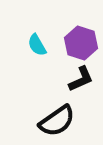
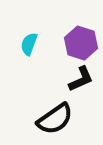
cyan semicircle: moved 8 px left, 1 px up; rotated 50 degrees clockwise
black semicircle: moved 2 px left, 2 px up
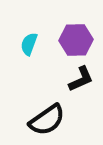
purple hexagon: moved 5 px left, 3 px up; rotated 20 degrees counterclockwise
black semicircle: moved 8 px left, 1 px down
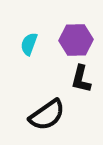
black L-shape: rotated 128 degrees clockwise
black semicircle: moved 5 px up
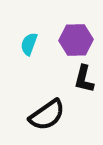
black L-shape: moved 3 px right
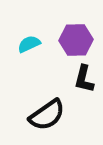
cyan semicircle: rotated 45 degrees clockwise
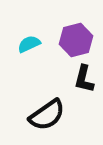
purple hexagon: rotated 12 degrees counterclockwise
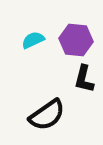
purple hexagon: rotated 20 degrees clockwise
cyan semicircle: moved 4 px right, 4 px up
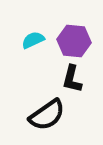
purple hexagon: moved 2 px left, 1 px down
black L-shape: moved 12 px left
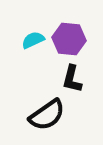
purple hexagon: moved 5 px left, 2 px up
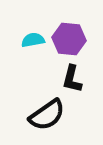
cyan semicircle: rotated 15 degrees clockwise
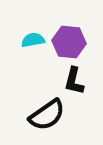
purple hexagon: moved 3 px down
black L-shape: moved 2 px right, 2 px down
